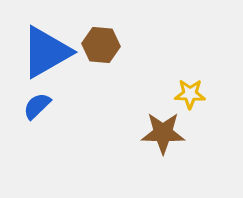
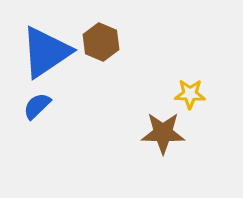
brown hexagon: moved 3 px up; rotated 18 degrees clockwise
blue triangle: rotated 4 degrees counterclockwise
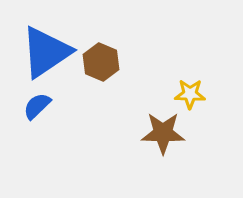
brown hexagon: moved 20 px down
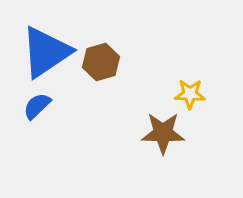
brown hexagon: rotated 21 degrees clockwise
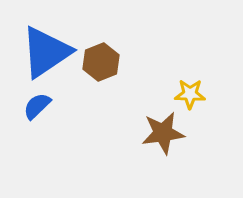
brown hexagon: rotated 6 degrees counterclockwise
brown star: rotated 9 degrees counterclockwise
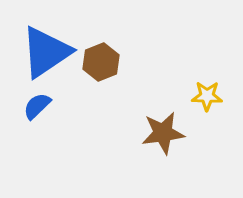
yellow star: moved 17 px right, 2 px down
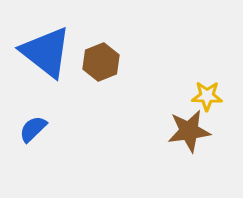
blue triangle: rotated 48 degrees counterclockwise
blue semicircle: moved 4 px left, 23 px down
brown star: moved 26 px right, 2 px up
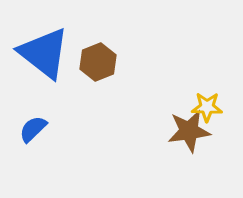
blue triangle: moved 2 px left, 1 px down
brown hexagon: moved 3 px left
yellow star: moved 11 px down
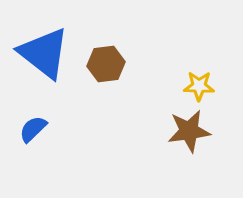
brown hexagon: moved 8 px right, 2 px down; rotated 15 degrees clockwise
yellow star: moved 8 px left, 21 px up
